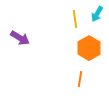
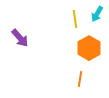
purple arrow: rotated 18 degrees clockwise
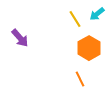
cyan arrow: rotated 21 degrees clockwise
yellow line: rotated 24 degrees counterclockwise
orange line: rotated 35 degrees counterclockwise
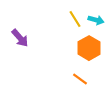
cyan arrow: moved 1 px left, 6 px down; rotated 126 degrees counterclockwise
orange line: rotated 28 degrees counterclockwise
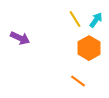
cyan arrow: rotated 70 degrees counterclockwise
purple arrow: rotated 24 degrees counterclockwise
orange line: moved 2 px left, 2 px down
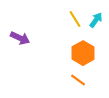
orange hexagon: moved 6 px left, 5 px down
orange line: moved 1 px up
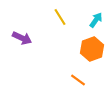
yellow line: moved 15 px left, 2 px up
purple arrow: moved 2 px right
orange hexagon: moved 9 px right, 4 px up; rotated 10 degrees clockwise
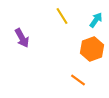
yellow line: moved 2 px right, 1 px up
purple arrow: rotated 36 degrees clockwise
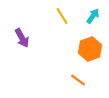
cyan arrow: moved 3 px left, 4 px up
orange hexagon: moved 2 px left
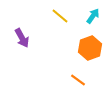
yellow line: moved 2 px left; rotated 18 degrees counterclockwise
orange hexagon: moved 1 px up
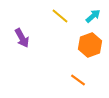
cyan arrow: rotated 14 degrees clockwise
orange hexagon: moved 3 px up
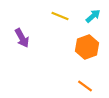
yellow line: rotated 18 degrees counterclockwise
orange hexagon: moved 3 px left, 2 px down
orange line: moved 7 px right, 6 px down
